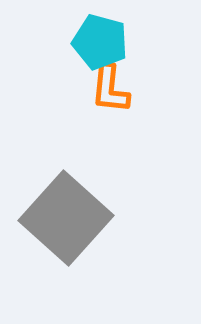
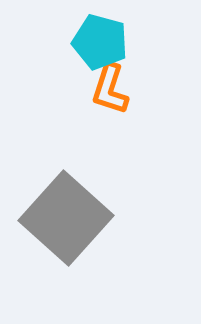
orange L-shape: rotated 12 degrees clockwise
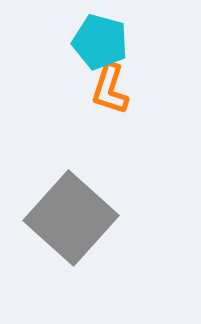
gray square: moved 5 px right
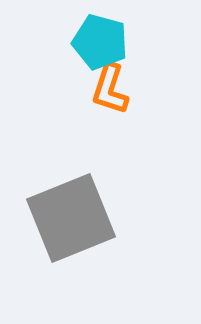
gray square: rotated 26 degrees clockwise
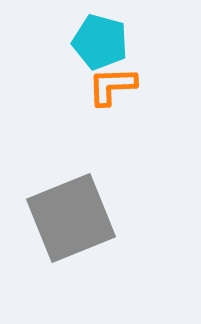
orange L-shape: moved 2 px right, 3 px up; rotated 70 degrees clockwise
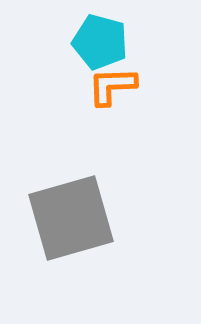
gray square: rotated 6 degrees clockwise
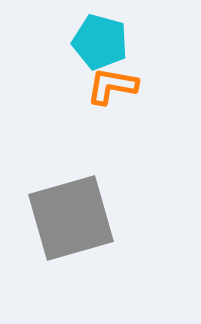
orange L-shape: rotated 12 degrees clockwise
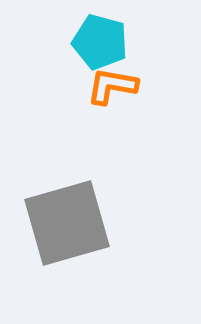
gray square: moved 4 px left, 5 px down
